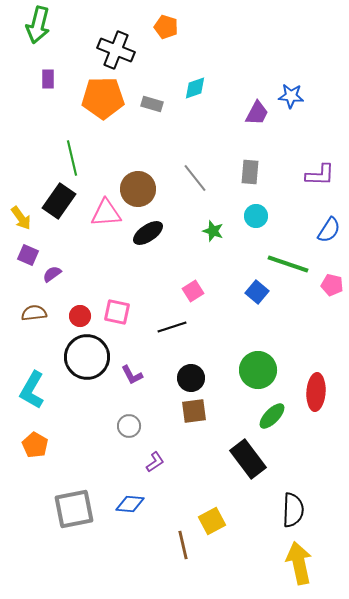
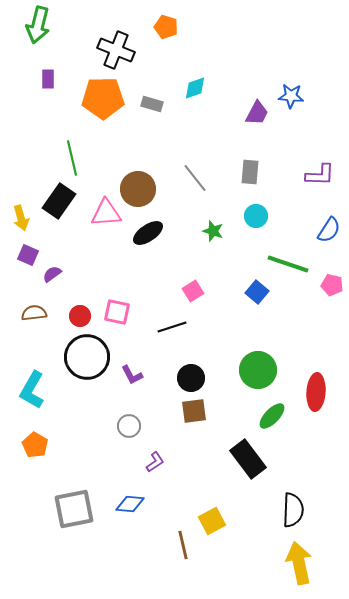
yellow arrow at (21, 218): rotated 20 degrees clockwise
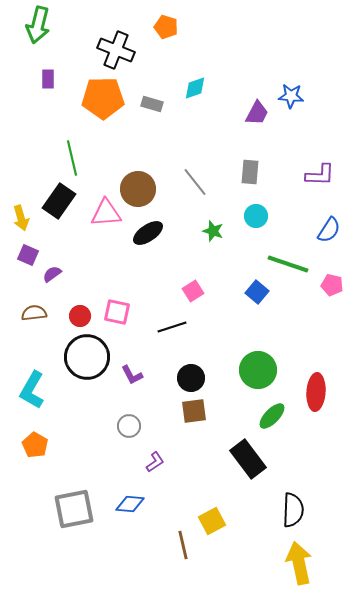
gray line at (195, 178): moved 4 px down
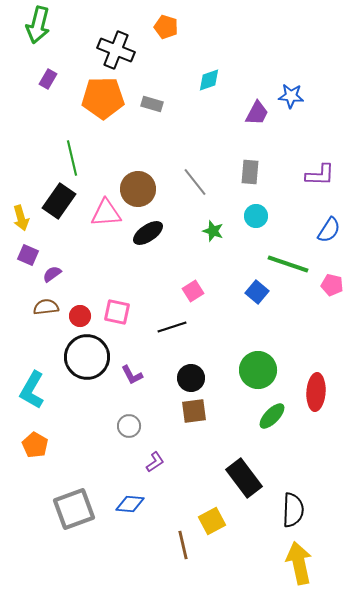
purple rectangle at (48, 79): rotated 30 degrees clockwise
cyan diamond at (195, 88): moved 14 px right, 8 px up
brown semicircle at (34, 313): moved 12 px right, 6 px up
black rectangle at (248, 459): moved 4 px left, 19 px down
gray square at (74, 509): rotated 9 degrees counterclockwise
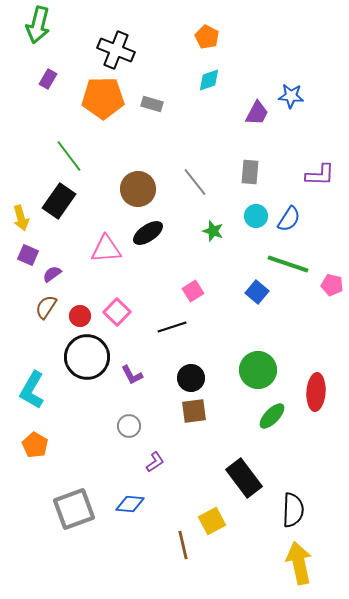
orange pentagon at (166, 27): moved 41 px right, 10 px down; rotated 10 degrees clockwise
green line at (72, 158): moved 3 px left, 2 px up; rotated 24 degrees counterclockwise
pink triangle at (106, 213): moved 36 px down
blue semicircle at (329, 230): moved 40 px left, 11 px up
brown semicircle at (46, 307): rotated 50 degrees counterclockwise
pink square at (117, 312): rotated 32 degrees clockwise
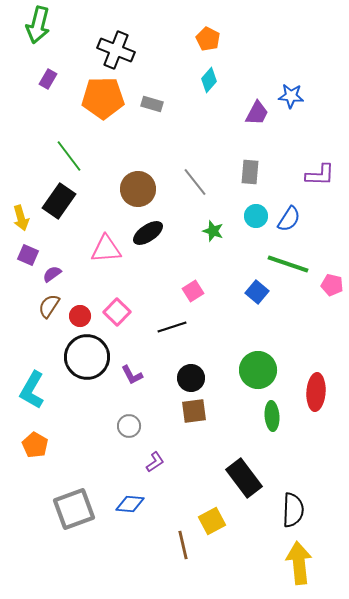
orange pentagon at (207, 37): moved 1 px right, 2 px down
cyan diamond at (209, 80): rotated 30 degrees counterclockwise
brown semicircle at (46, 307): moved 3 px right, 1 px up
green ellipse at (272, 416): rotated 48 degrees counterclockwise
yellow arrow at (299, 563): rotated 6 degrees clockwise
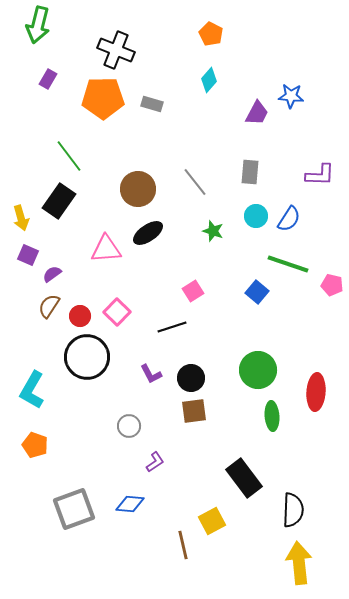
orange pentagon at (208, 39): moved 3 px right, 5 px up
purple L-shape at (132, 375): moved 19 px right, 1 px up
orange pentagon at (35, 445): rotated 10 degrees counterclockwise
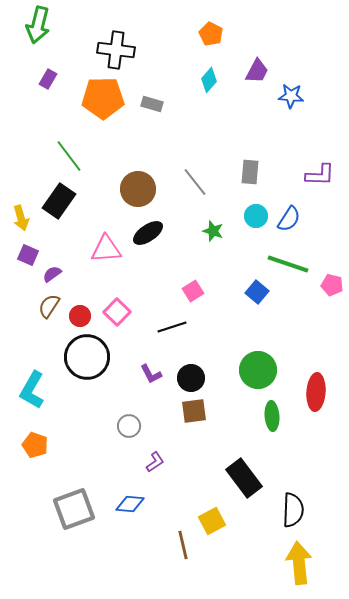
black cross at (116, 50): rotated 15 degrees counterclockwise
purple trapezoid at (257, 113): moved 42 px up
